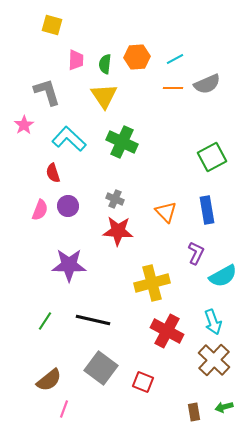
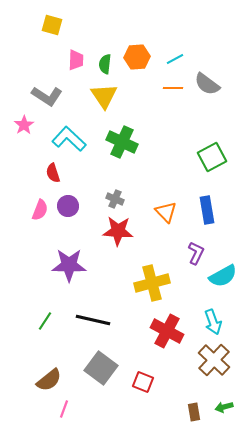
gray semicircle: rotated 60 degrees clockwise
gray L-shape: moved 4 px down; rotated 140 degrees clockwise
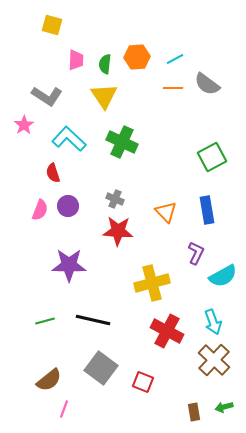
green line: rotated 42 degrees clockwise
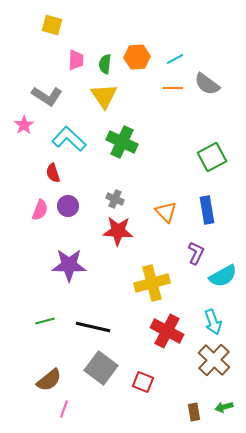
black line: moved 7 px down
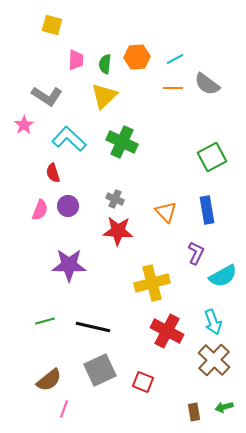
yellow triangle: rotated 20 degrees clockwise
gray square: moved 1 px left, 2 px down; rotated 28 degrees clockwise
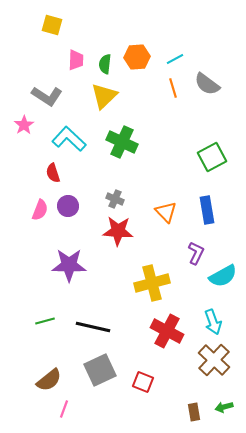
orange line: rotated 72 degrees clockwise
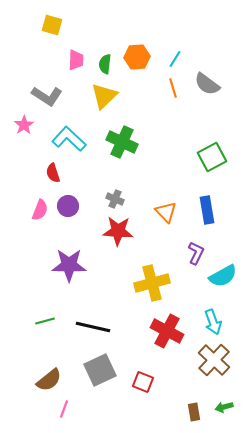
cyan line: rotated 30 degrees counterclockwise
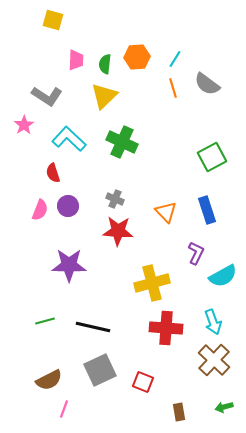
yellow square: moved 1 px right, 5 px up
blue rectangle: rotated 8 degrees counterclockwise
red cross: moved 1 px left, 3 px up; rotated 24 degrees counterclockwise
brown semicircle: rotated 12 degrees clockwise
brown rectangle: moved 15 px left
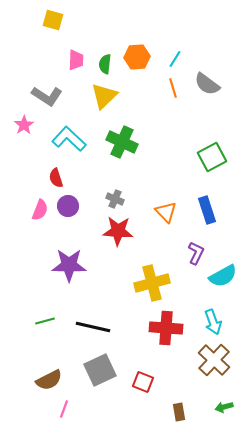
red semicircle: moved 3 px right, 5 px down
